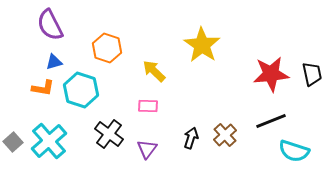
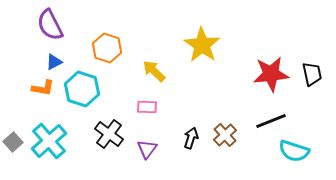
blue triangle: rotated 12 degrees counterclockwise
cyan hexagon: moved 1 px right, 1 px up
pink rectangle: moved 1 px left, 1 px down
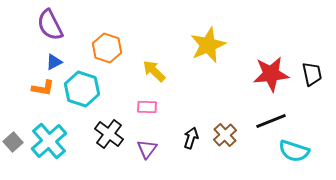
yellow star: moved 6 px right; rotated 15 degrees clockwise
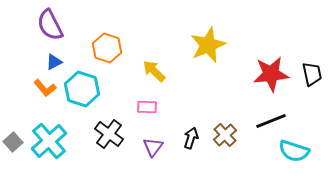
orange L-shape: moved 2 px right; rotated 40 degrees clockwise
purple triangle: moved 6 px right, 2 px up
